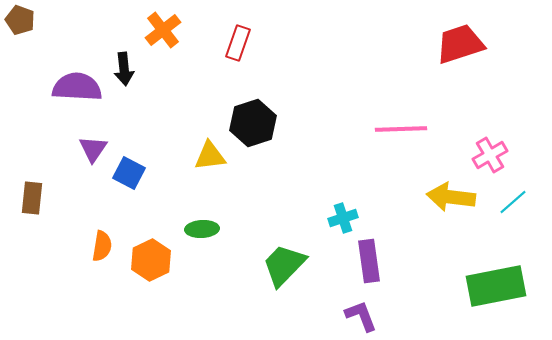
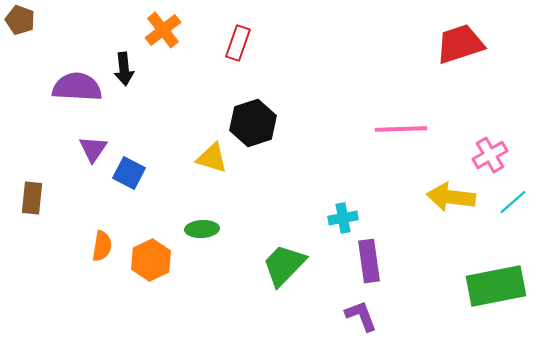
yellow triangle: moved 2 px right, 2 px down; rotated 24 degrees clockwise
cyan cross: rotated 8 degrees clockwise
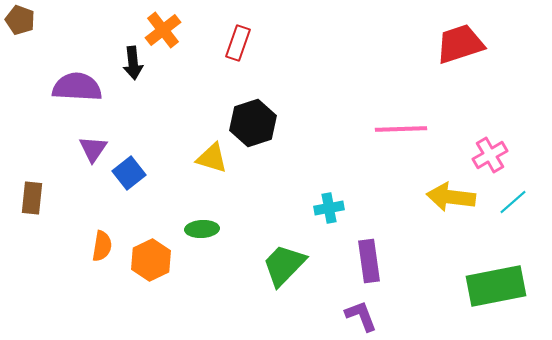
black arrow: moved 9 px right, 6 px up
blue square: rotated 24 degrees clockwise
cyan cross: moved 14 px left, 10 px up
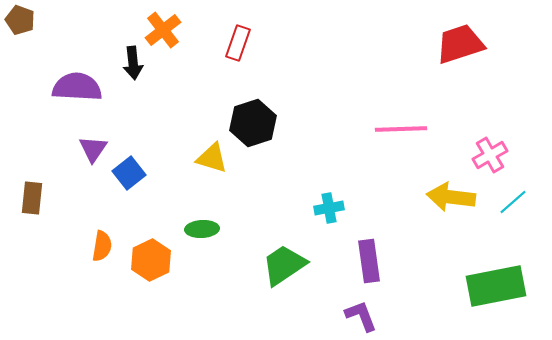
green trapezoid: rotated 12 degrees clockwise
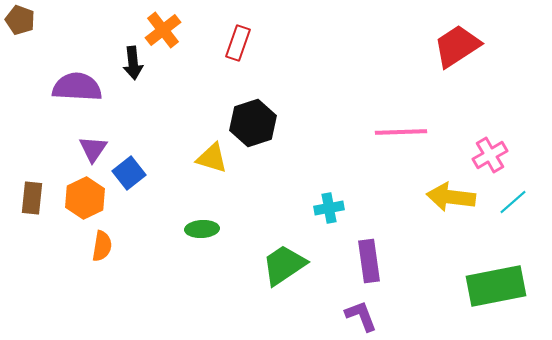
red trapezoid: moved 3 px left, 2 px down; rotated 15 degrees counterclockwise
pink line: moved 3 px down
orange hexagon: moved 66 px left, 62 px up
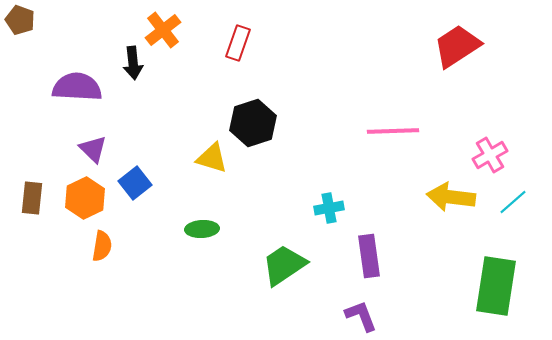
pink line: moved 8 px left, 1 px up
purple triangle: rotated 20 degrees counterclockwise
blue square: moved 6 px right, 10 px down
purple rectangle: moved 5 px up
green rectangle: rotated 70 degrees counterclockwise
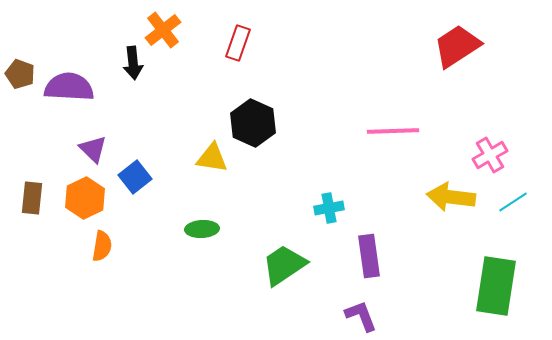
brown pentagon: moved 54 px down
purple semicircle: moved 8 px left
black hexagon: rotated 18 degrees counterclockwise
yellow triangle: rotated 8 degrees counterclockwise
blue square: moved 6 px up
cyan line: rotated 8 degrees clockwise
